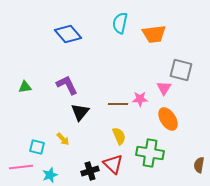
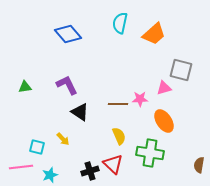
orange trapezoid: rotated 35 degrees counterclockwise
pink triangle: rotated 42 degrees clockwise
black triangle: rotated 36 degrees counterclockwise
orange ellipse: moved 4 px left, 2 px down
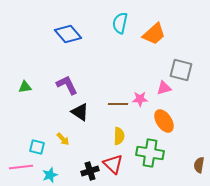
yellow semicircle: rotated 24 degrees clockwise
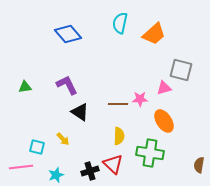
cyan star: moved 6 px right
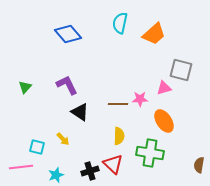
green triangle: rotated 40 degrees counterclockwise
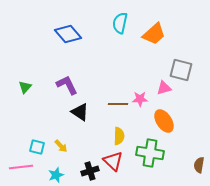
yellow arrow: moved 2 px left, 7 px down
red triangle: moved 3 px up
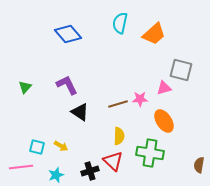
brown line: rotated 18 degrees counterclockwise
yellow arrow: rotated 16 degrees counterclockwise
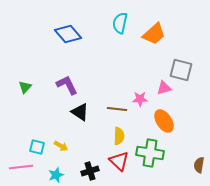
brown line: moved 1 px left, 5 px down; rotated 24 degrees clockwise
red triangle: moved 6 px right
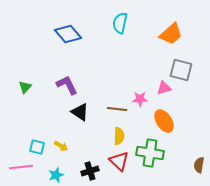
orange trapezoid: moved 17 px right
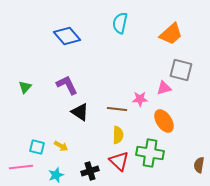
blue diamond: moved 1 px left, 2 px down
yellow semicircle: moved 1 px left, 1 px up
